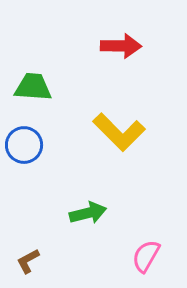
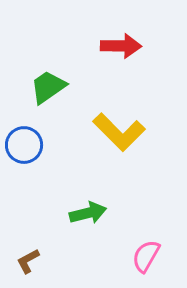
green trapezoid: moved 15 px right; rotated 39 degrees counterclockwise
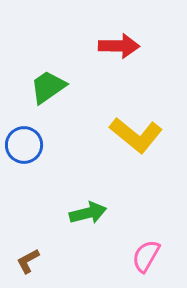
red arrow: moved 2 px left
yellow L-shape: moved 17 px right, 3 px down; rotated 6 degrees counterclockwise
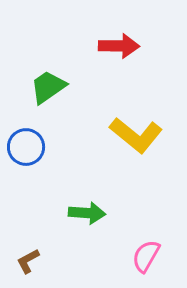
blue circle: moved 2 px right, 2 px down
green arrow: moved 1 px left; rotated 18 degrees clockwise
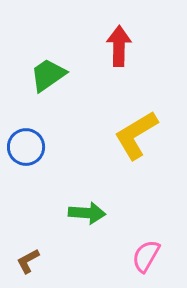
red arrow: rotated 90 degrees counterclockwise
green trapezoid: moved 12 px up
yellow L-shape: rotated 110 degrees clockwise
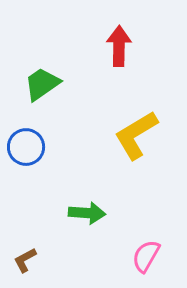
green trapezoid: moved 6 px left, 9 px down
brown L-shape: moved 3 px left, 1 px up
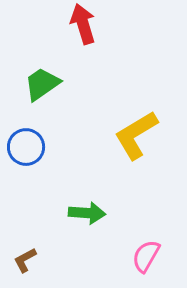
red arrow: moved 36 px left, 22 px up; rotated 18 degrees counterclockwise
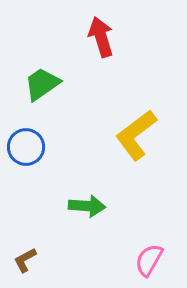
red arrow: moved 18 px right, 13 px down
yellow L-shape: rotated 6 degrees counterclockwise
green arrow: moved 7 px up
pink semicircle: moved 3 px right, 4 px down
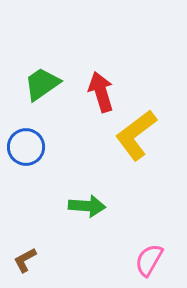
red arrow: moved 55 px down
